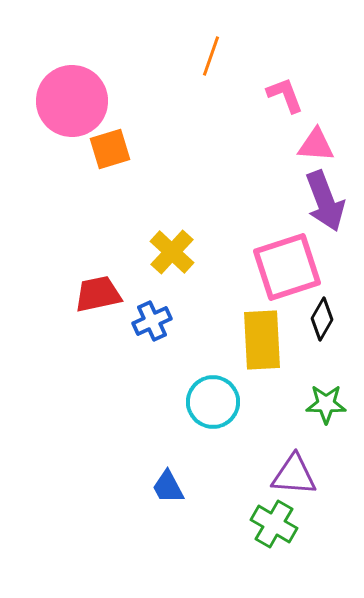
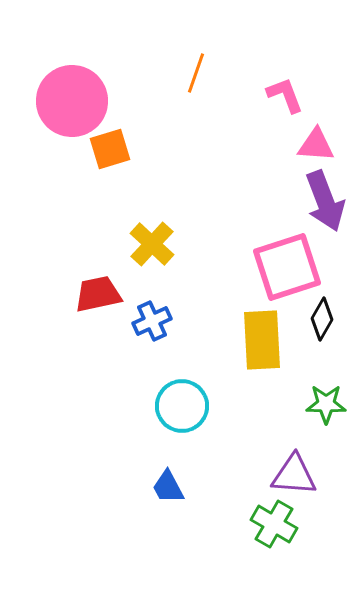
orange line: moved 15 px left, 17 px down
yellow cross: moved 20 px left, 8 px up
cyan circle: moved 31 px left, 4 px down
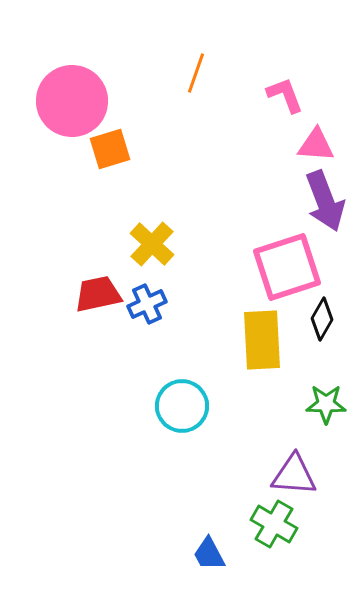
blue cross: moved 5 px left, 17 px up
blue trapezoid: moved 41 px right, 67 px down
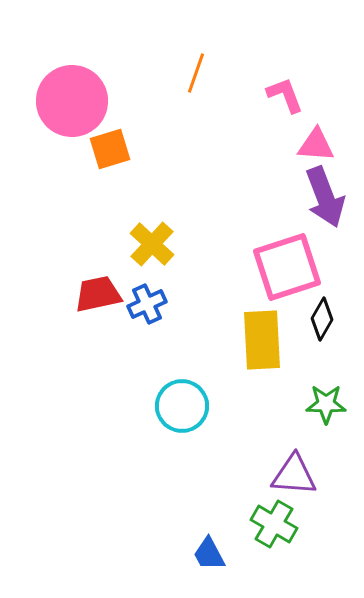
purple arrow: moved 4 px up
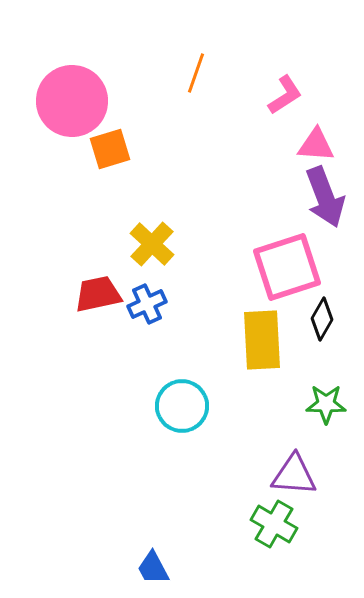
pink L-shape: rotated 78 degrees clockwise
blue trapezoid: moved 56 px left, 14 px down
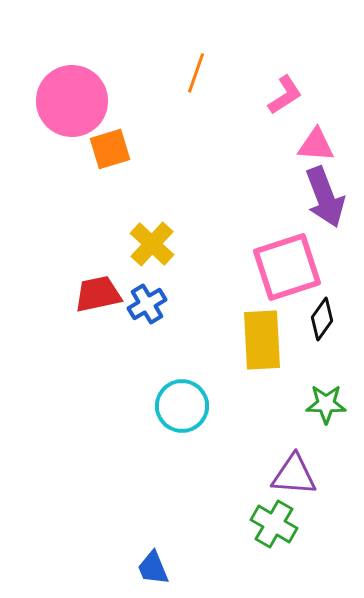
blue cross: rotated 6 degrees counterclockwise
black diamond: rotated 6 degrees clockwise
blue trapezoid: rotated 6 degrees clockwise
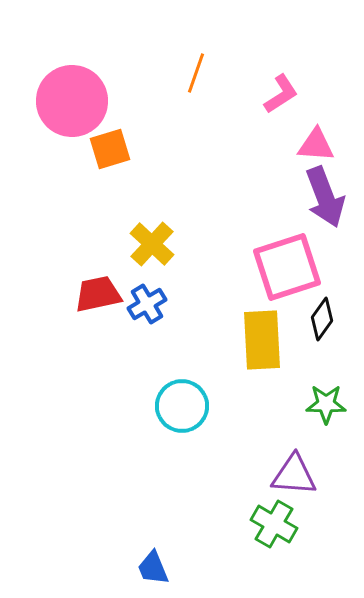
pink L-shape: moved 4 px left, 1 px up
